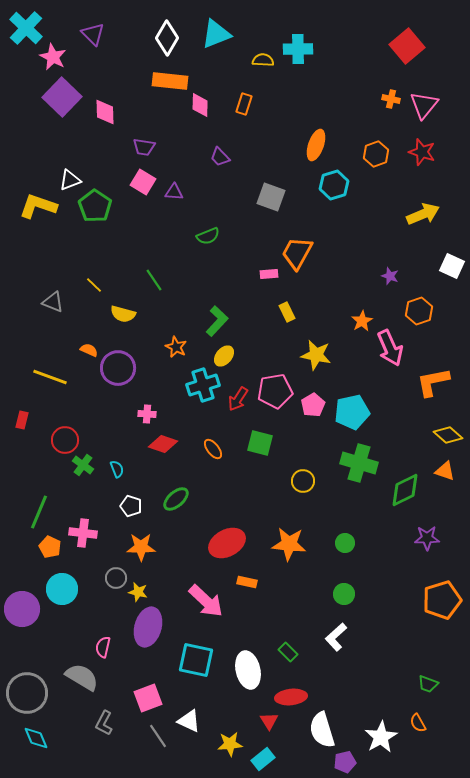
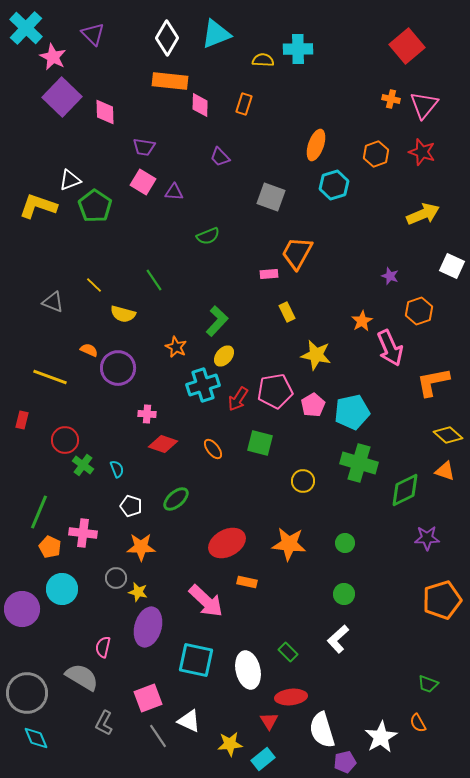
white L-shape at (336, 637): moved 2 px right, 2 px down
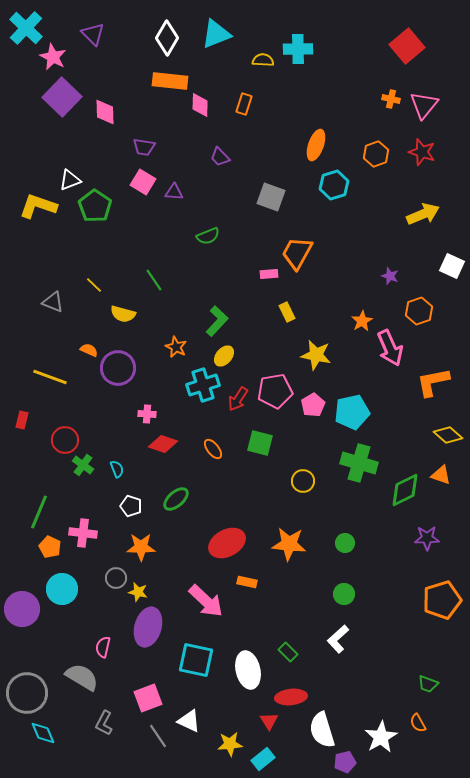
orange triangle at (445, 471): moved 4 px left, 4 px down
cyan diamond at (36, 738): moved 7 px right, 5 px up
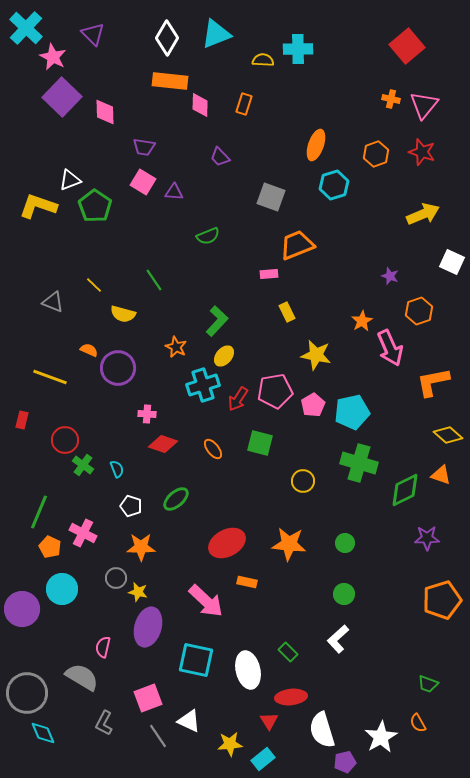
orange trapezoid at (297, 253): moved 8 px up; rotated 39 degrees clockwise
white square at (452, 266): moved 4 px up
pink cross at (83, 533): rotated 20 degrees clockwise
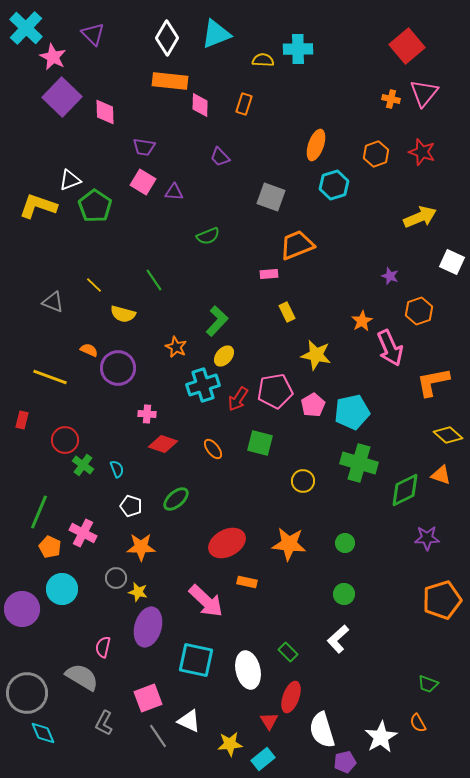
pink triangle at (424, 105): moved 12 px up
yellow arrow at (423, 214): moved 3 px left, 3 px down
red ellipse at (291, 697): rotated 64 degrees counterclockwise
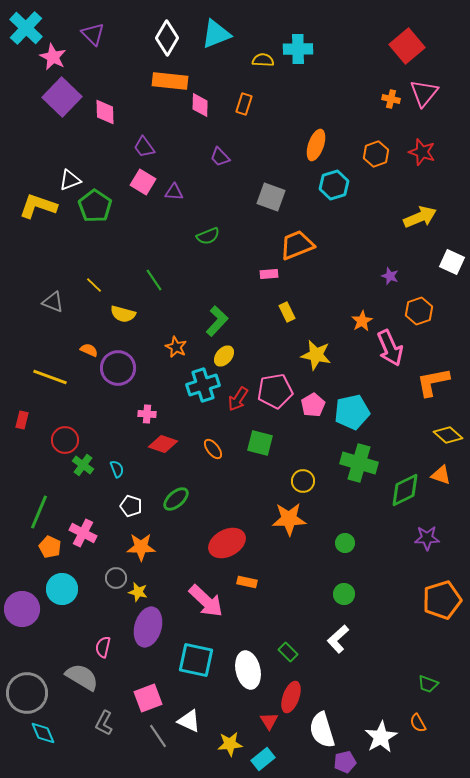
purple trapezoid at (144, 147): rotated 45 degrees clockwise
orange star at (289, 544): moved 25 px up; rotated 8 degrees counterclockwise
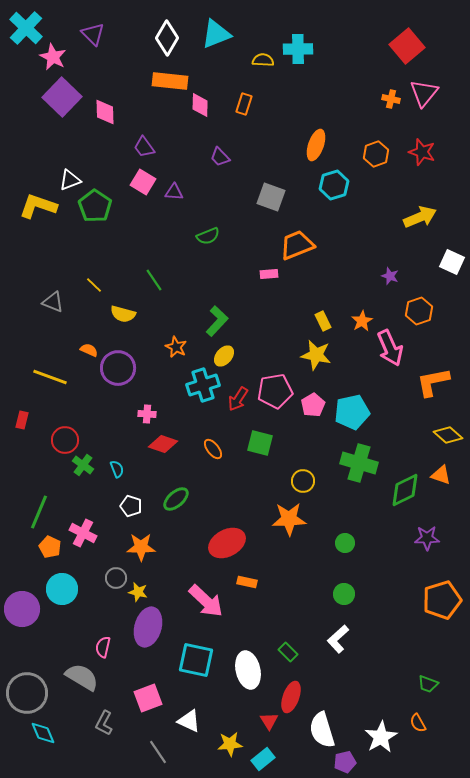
yellow rectangle at (287, 312): moved 36 px right, 9 px down
gray line at (158, 736): moved 16 px down
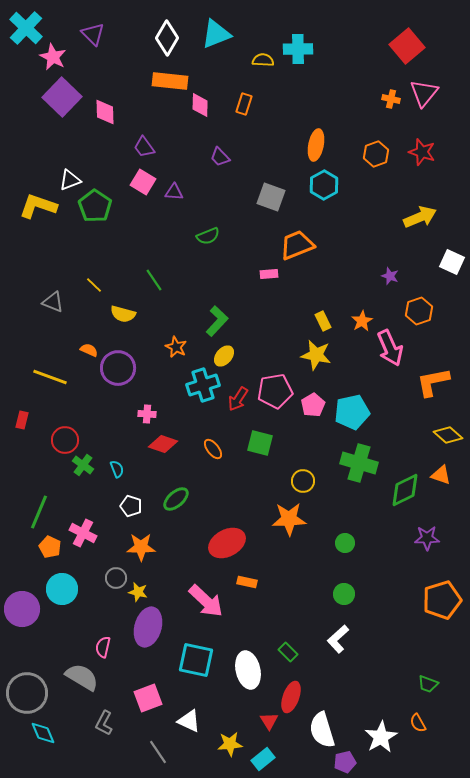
orange ellipse at (316, 145): rotated 8 degrees counterclockwise
cyan hexagon at (334, 185): moved 10 px left; rotated 12 degrees counterclockwise
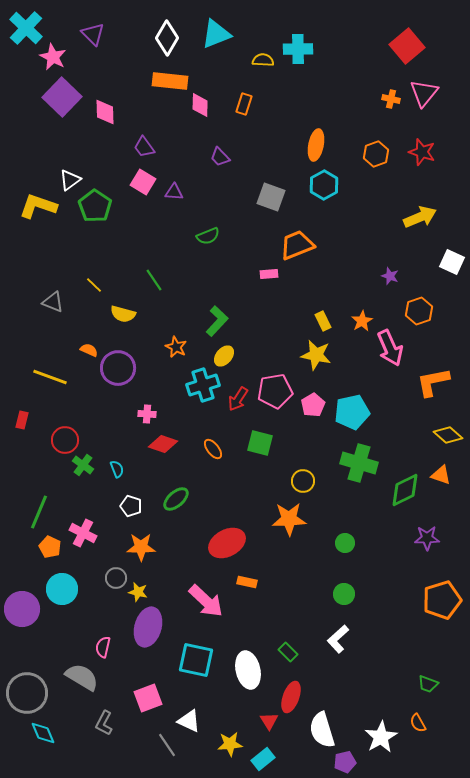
white triangle at (70, 180): rotated 15 degrees counterclockwise
gray line at (158, 752): moved 9 px right, 7 px up
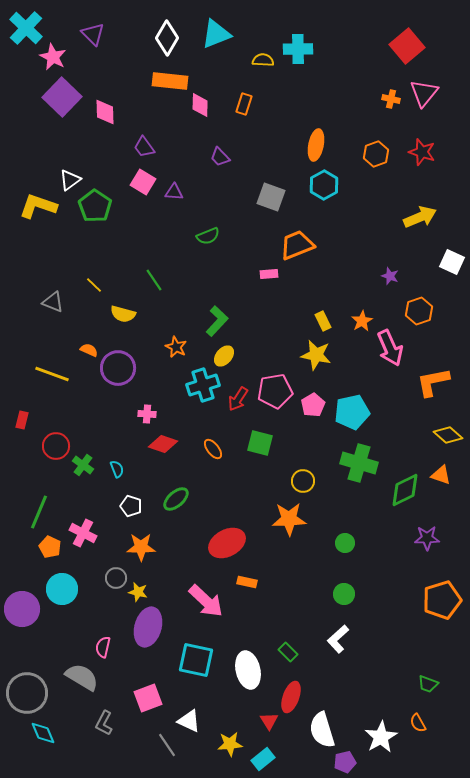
yellow line at (50, 377): moved 2 px right, 3 px up
red circle at (65, 440): moved 9 px left, 6 px down
